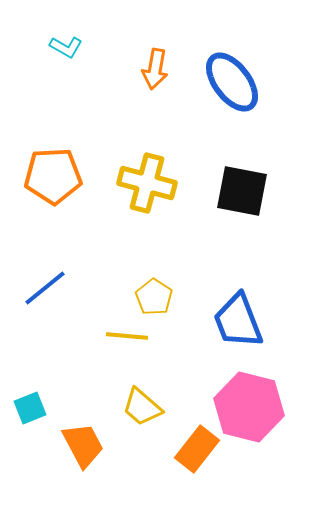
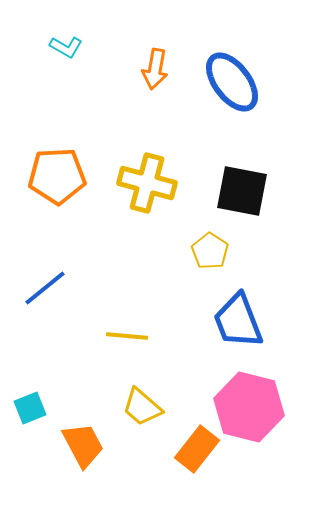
orange pentagon: moved 4 px right
yellow pentagon: moved 56 px right, 46 px up
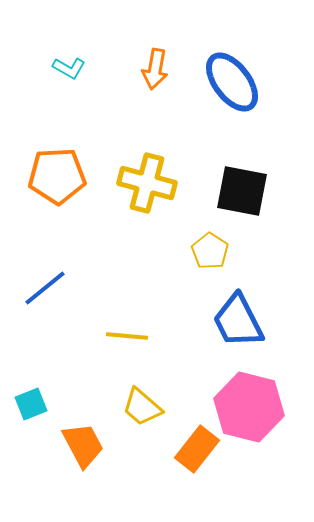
cyan L-shape: moved 3 px right, 21 px down
blue trapezoid: rotated 6 degrees counterclockwise
cyan square: moved 1 px right, 4 px up
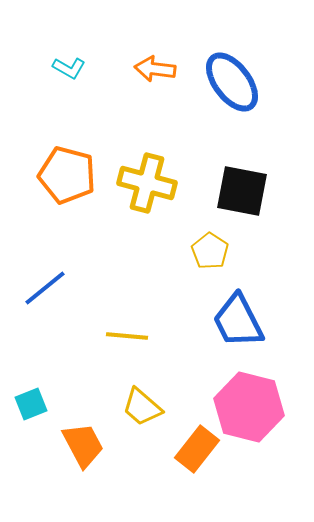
orange arrow: rotated 87 degrees clockwise
orange pentagon: moved 10 px right, 1 px up; rotated 18 degrees clockwise
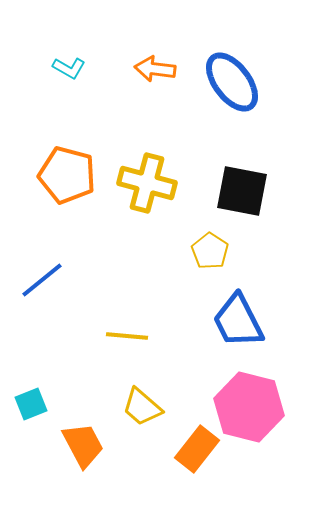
blue line: moved 3 px left, 8 px up
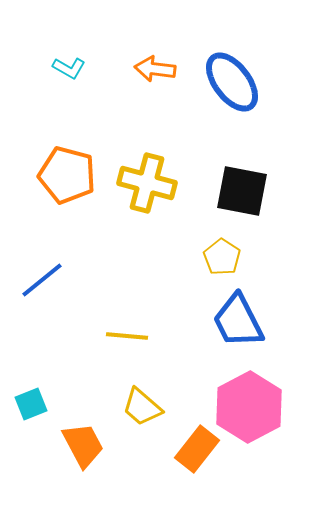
yellow pentagon: moved 12 px right, 6 px down
pink hexagon: rotated 18 degrees clockwise
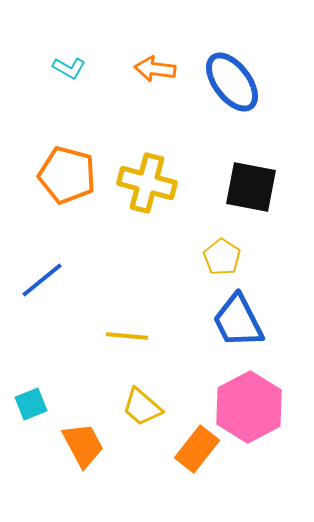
black square: moved 9 px right, 4 px up
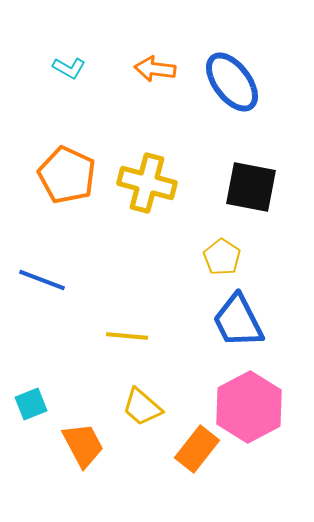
orange pentagon: rotated 10 degrees clockwise
blue line: rotated 60 degrees clockwise
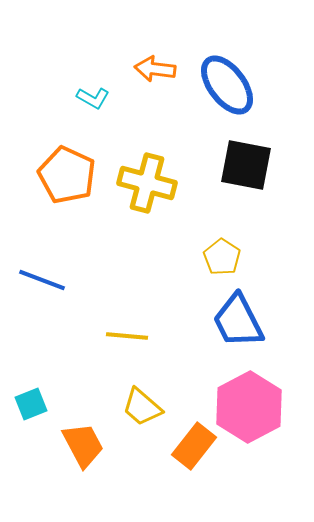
cyan L-shape: moved 24 px right, 30 px down
blue ellipse: moved 5 px left, 3 px down
black square: moved 5 px left, 22 px up
orange rectangle: moved 3 px left, 3 px up
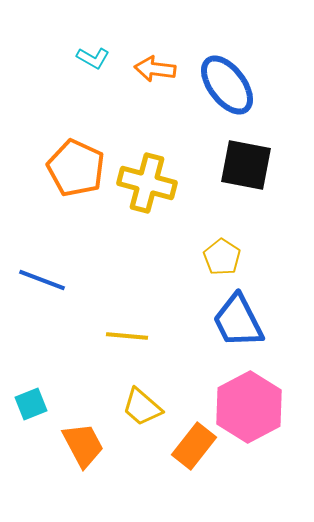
cyan L-shape: moved 40 px up
orange pentagon: moved 9 px right, 7 px up
